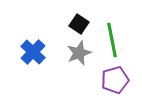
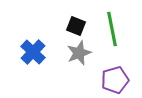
black square: moved 3 px left, 2 px down; rotated 12 degrees counterclockwise
green line: moved 11 px up
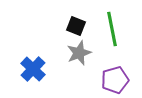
blue cross: moved 17 px down
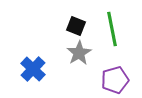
gray star: rotated 10 degrees counterclockwise
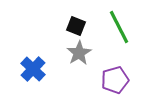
green line: moved 7 px right, 2 px up; rotated 16 degrees counterclockwise
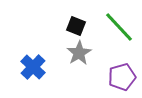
green line: rotated 16 degrees counterclockwise
blue cross: moved 2 px up
purple pentagon: moved 7 px right, 3 px up
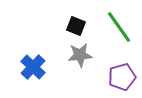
green line: rotated 8 degrees clockwise
gray star: moved 1 px right, 2 px down; rotated 25 degrees clockwise
